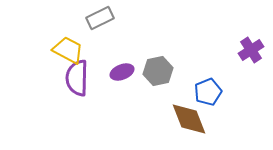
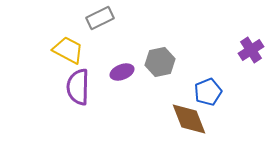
gray hexagon: moved 2 px right, 9 px up
purple semicircle: moved 1 px right, 9 px down
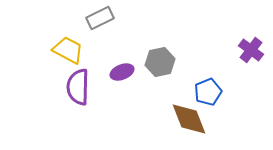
purple cross: rotated 20 degrees counterclockwise
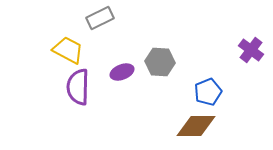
gray hexagon: rotated 16 degrees clockwise
brown diamond: moved 7 px right, 7 px down; rotated 69 degrees counterclockwise
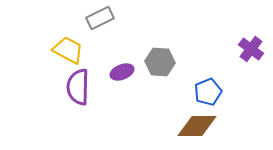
purple cross: moved 1 px up
brown diamond: moved 1 px right
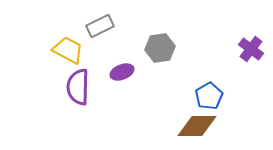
gray rectangle: moved 8 px down
gray hexagon: moved 14 px up; rotated 12 degrees counterclockwise
blue pentagon: moved 1 px right, 4 px down; rotated 8 degrees counterclockwise
